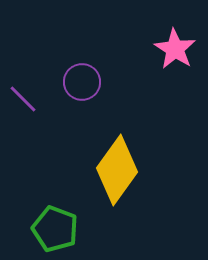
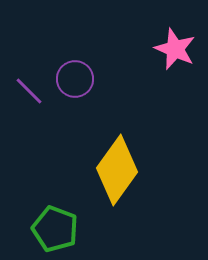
pink star: rotated 9 degrees counterclockwise
purple circle: moved 7 px left, 3 px up
purple line: moved 6 px right, 8 px up
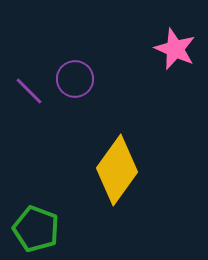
green pentagon: moved 19 px left
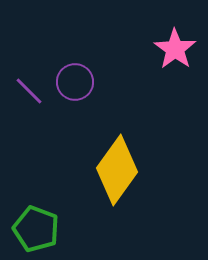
pink star: rotated 12 degrees clockwise
purple circle: moved 3 px down
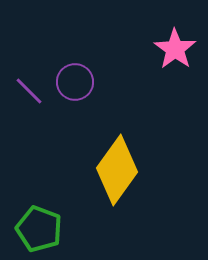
green pentagon: moved 3 px right
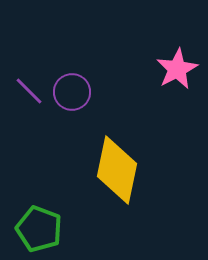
pink star: moved 2 px right, 20 px down; rotated 9 degrees clockwise
purple circle: moved 3 px left, 10 px down
yellow diamond: rotated 24 degrees counterclockwise
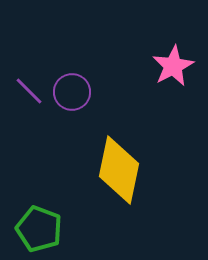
pink star: moved 4 px left, 3 px up
yellow diamond: moved 2 px right
